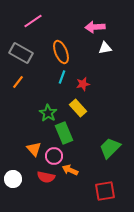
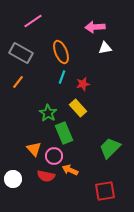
red semicircle: moved 1 px up
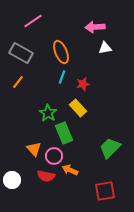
white circle: moved 1 px left, 1 px down
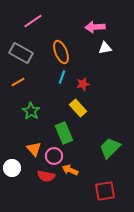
orange line: rotated 24 degrees clockwise
green star: moved 17 px left, 2 px up
white circle: moved 12 px up
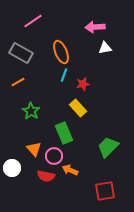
cyan line: moved 2 px right, 2 px up
green trapezoid: moved 2 px left, 1 px up
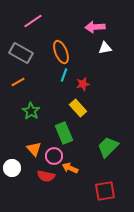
orange arrow: moved 2 px up
